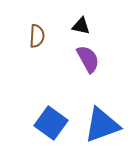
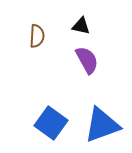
purple semicircle: moved 1 px left, 1 px down
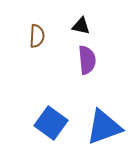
purple semicircle: rotated 24 degrees clockwise
blue triangle: moved 2 px right, 2 px down
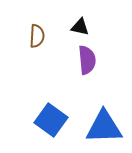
black triangle: moved 1 px left, 1 px down
blue square: moved 3 px up
blue triangle: rotated 18 degrees clockwise
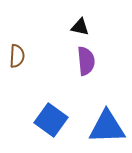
brown semicircle: moved 20 px left, 20 px down
purple semicircle: moved 1 px left, 1 px down
blue triangle: moved 3 px right
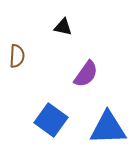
black triangle: moved 17 px left
purple semicircle: moved 13 px down; rotated 40 degrees clockwise
blue triangle: moved 1 px right, 1 px down
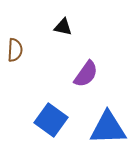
brown semicircle: moved 2 px left, 6 px up
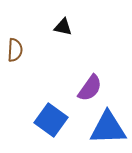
purple semicircle: moved 4 px right, 14 px down
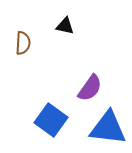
black triangle: moved 2 px right, 1 px up
brown semicircle: moved 8 px right, 7 px up
blue triangle: rotated 9 degrees clockwise
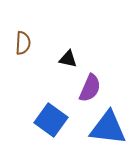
black triangle: moved 3 px right, 33 px down
purple semicircle: rotated 12 degrees counterclockwise
